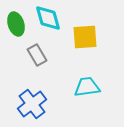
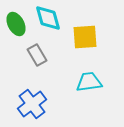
green ellipse: rotated 10 degrees counterclockwise
cyan trapezoid: moved 2 px right, 5 px up
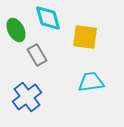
green ellipse: moved 6 px down
yellow square: rotated 12 degrees clockwise
cyan trapezoid: moved 2 px right
blue cross: moved 5 px left, 7 px up
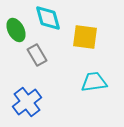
cyan trapezoid: moved 3 px right
blue cross: moved 5 px down
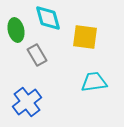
green ellipse: rotated 15 degrees clockwise
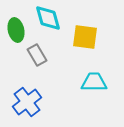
cyan trapezoid: rotated 8 degrees clockwise
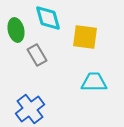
blue cross: moved 3 px right, 7 px down
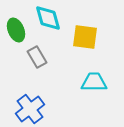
green ellipse: rotated 10 degrees counterclockwise
gray rectangle: moved 2 px down
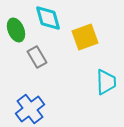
yellow square: rotated 28 degrees counterclockwise
cyan trapezoid: moved 12 px right; rotated 88 degrees clockwise
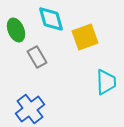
cyan diamond: moved 3 px right, 1 px down
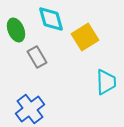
yellow square: rotated 12 degrees counterclockwise
